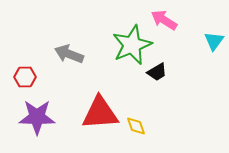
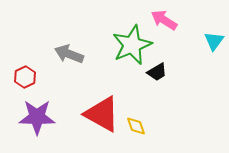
red hexagon: rotated 25 degrees counterclockwise
red triangle: moved 2 px right, 1 px down; rotated 33 degrees clockwise
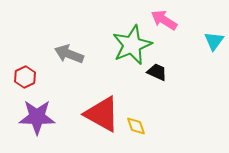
black trapezoid: rotated 125 degrees counterclockwise
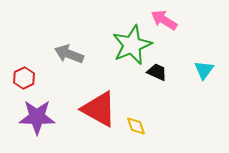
cyan triangle: moved 10 px left, 29 px down
red hexagon: moved 1 px left, 1 px down
red triangle: moved 3 px left, 5 px up
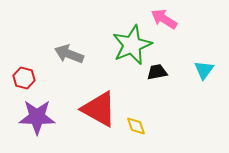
pink arrow: moved 1 px up
black trapezoid: rotated 35 degrees counterclockwise
red hexagon: rotated 20 degrees counterclockwise
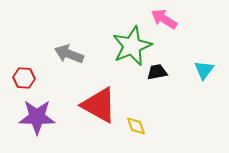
green star: moved 1 px down
red hexagon: rotated 10 degrees counterclockwise
red triangle: moved 4 px up
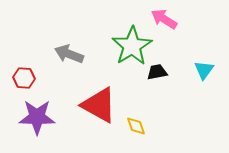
green star: rotated 9 degrees counterclockwise
